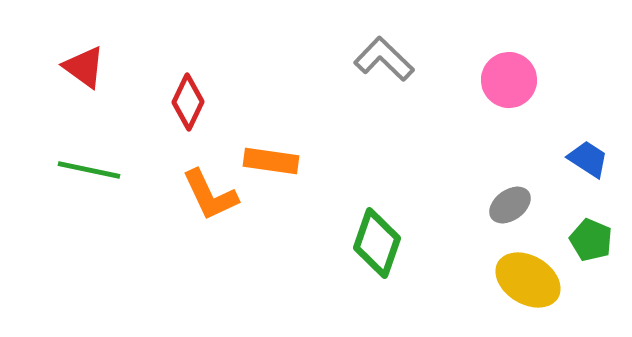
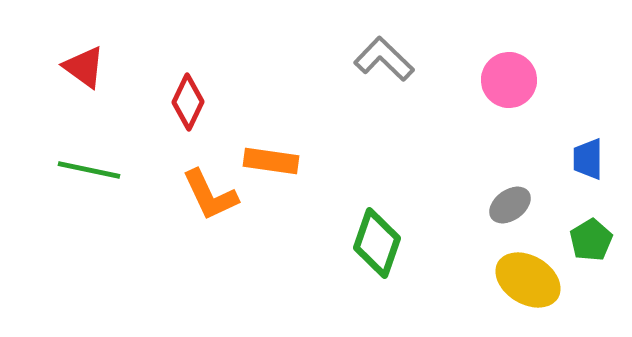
blue trapezoid: rotated 123 degrees counterclockwise
green pentagon: rotated 18 degrees clockwise
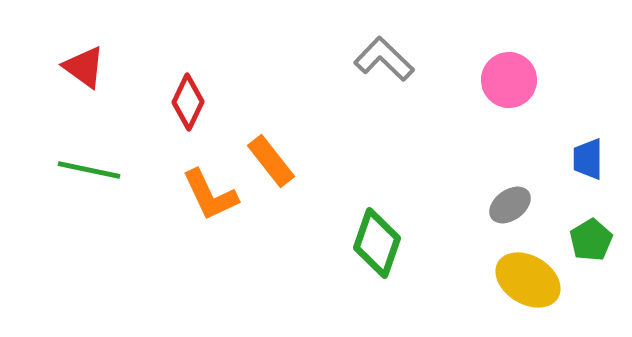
orange rectangle: rotated 44 degrees clockwise
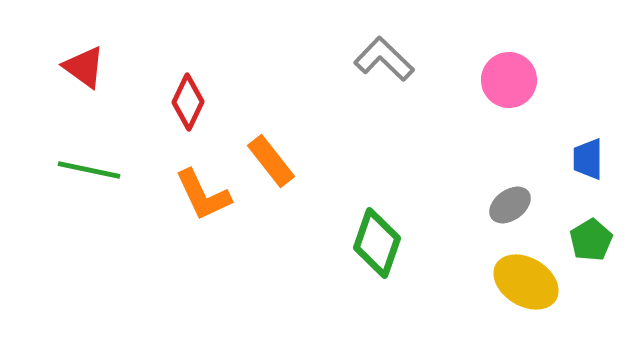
orange L-shape: moved 7 px left
yellow ellipse: moved 2 px left, 2 px down
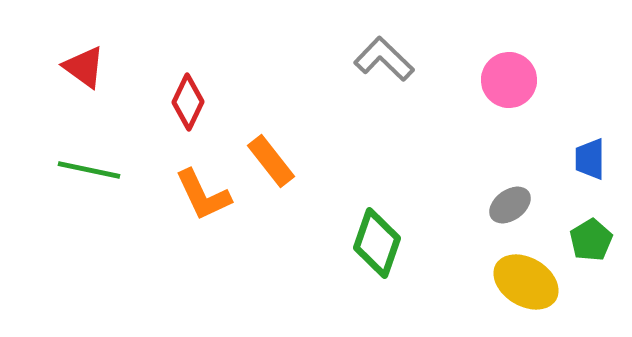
blue trapezoid: moved 2 px right
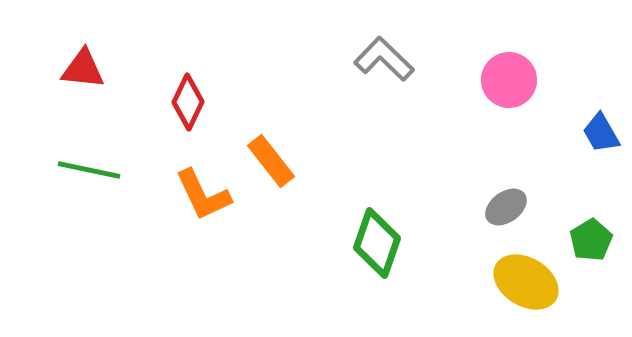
red triangle: moved 1 px left, 2 px down; rotated 30 degrees counterclockwise
blue trapezoid: moved 11 px right, 26 px up; rotated 30 degrees counterclockwise
gray ellipse: moved 4 px left, 2 px down
